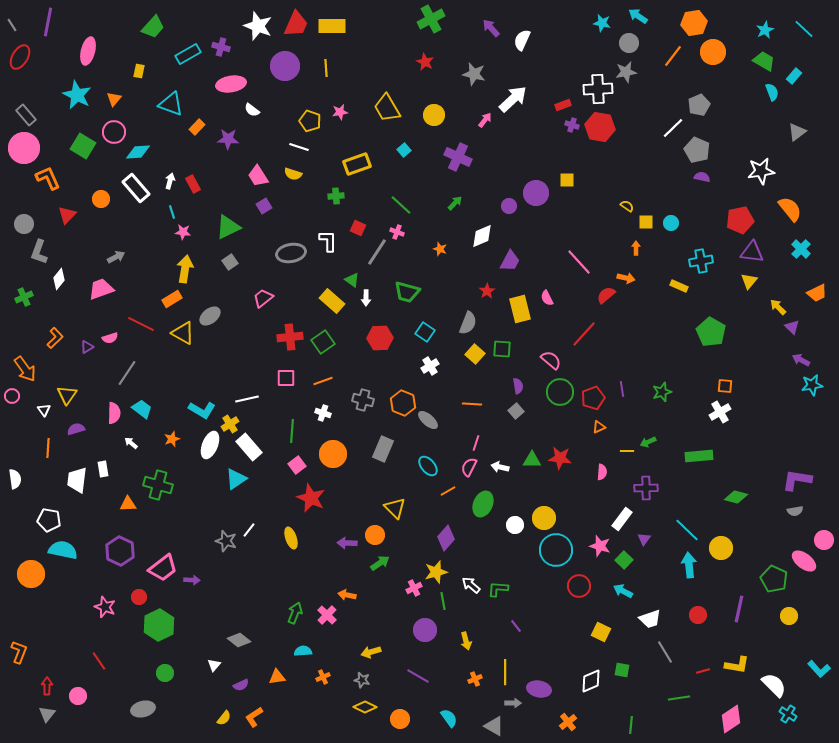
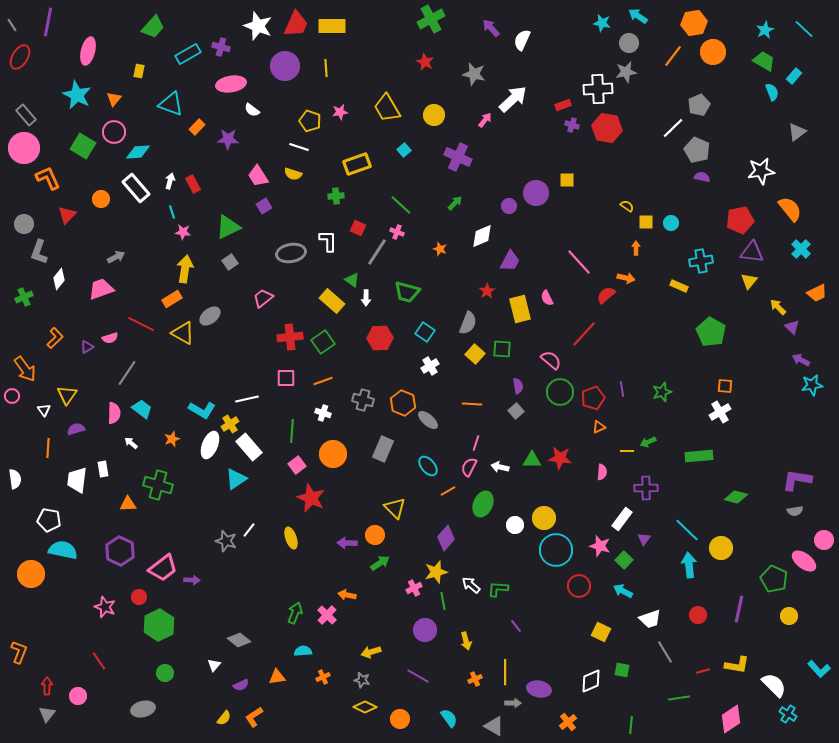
red hexagon at (600, 127): moved 7 px right, 1 px down
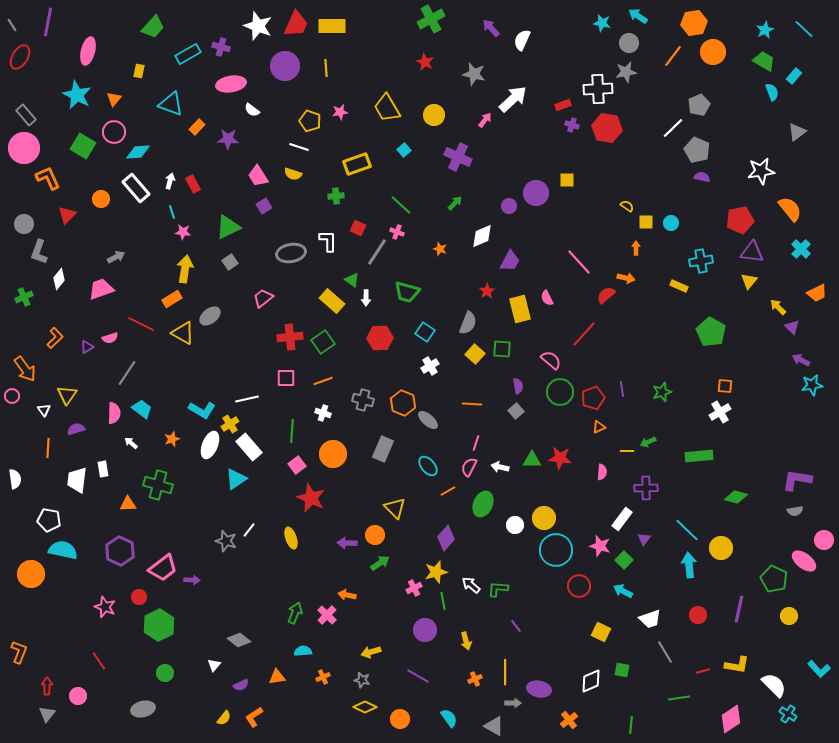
orange cross at (568, 722): moved 1 px right, 2 px up
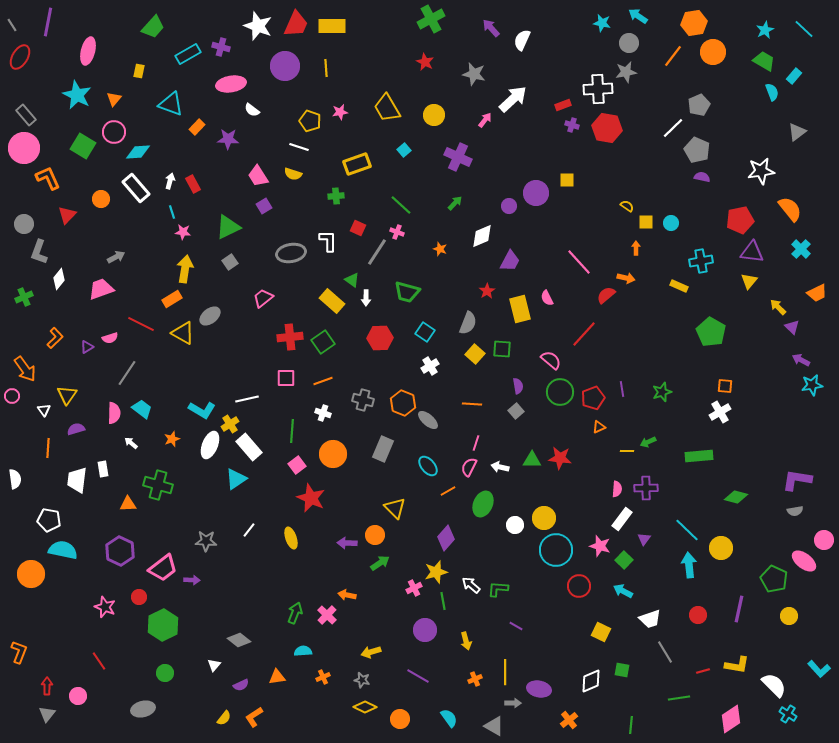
pink semicircle at (602, 472): moved 15 px right, 17 px down
gray star at (226, 541): moved 20 px left; rotated 15 degrees counterclockwise
green hexagon at (159, 625): moved 4 px right
purple line at (516, 626): rotated 24 degrees counterclockwise
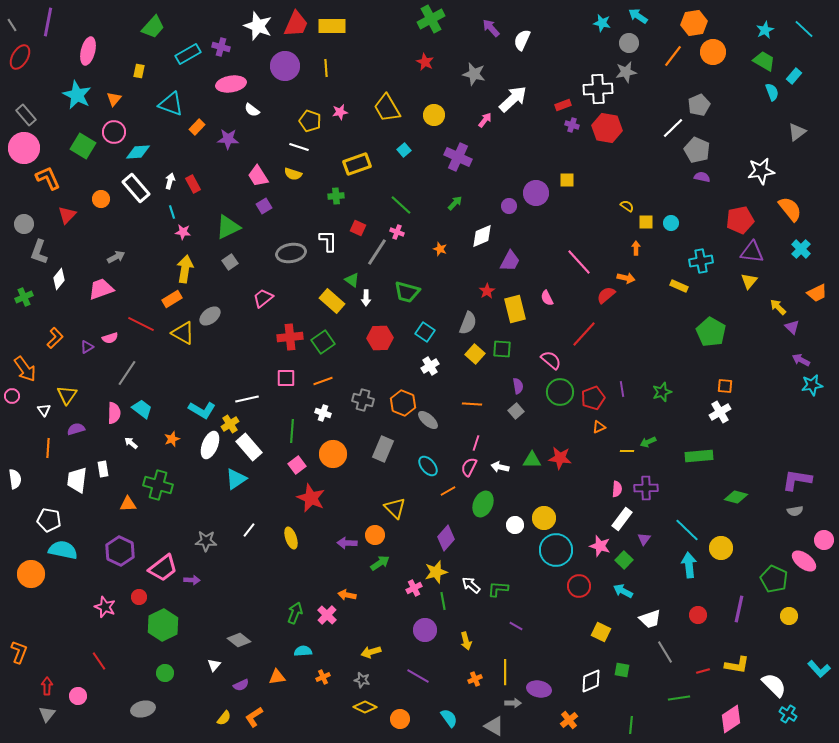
yellow rectangle at (520, 309): moved 5 px left
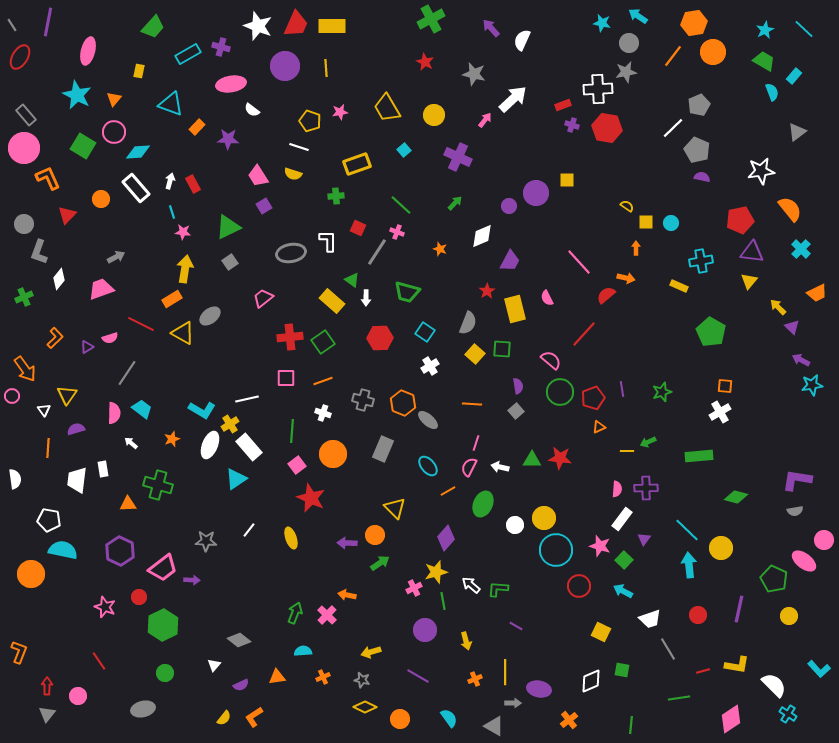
gray line at (665, 652): moved 3 px right, 3 px up
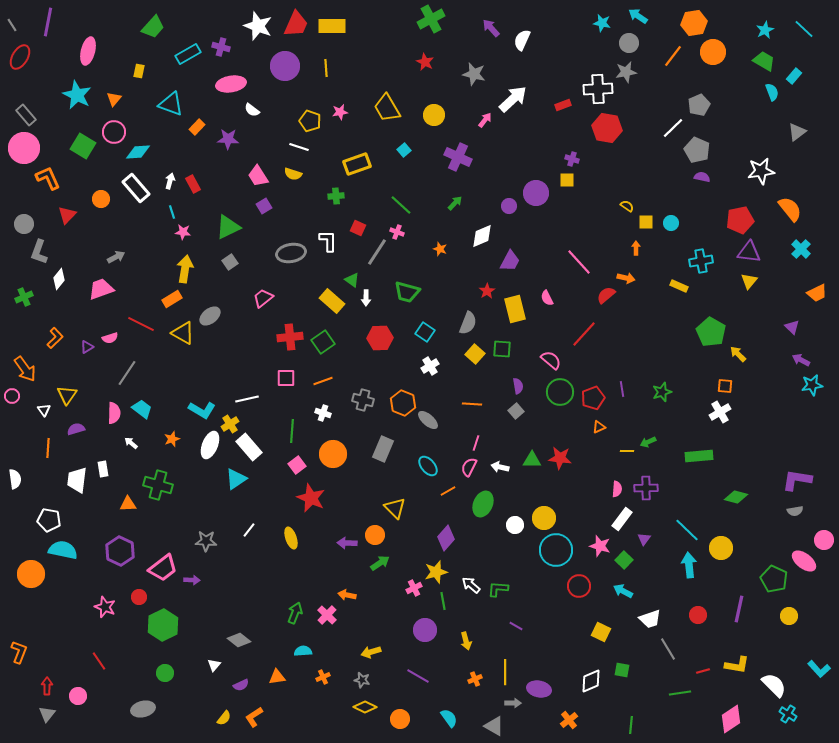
purple cross at (572, 125): moved 34 px down
purple triangle at (752, 252): moved 3 px left
yellow arrow at (778, 307): moved 40 px left, 47 px down
green line at (679, 698): moved 1 px right, 5 px up
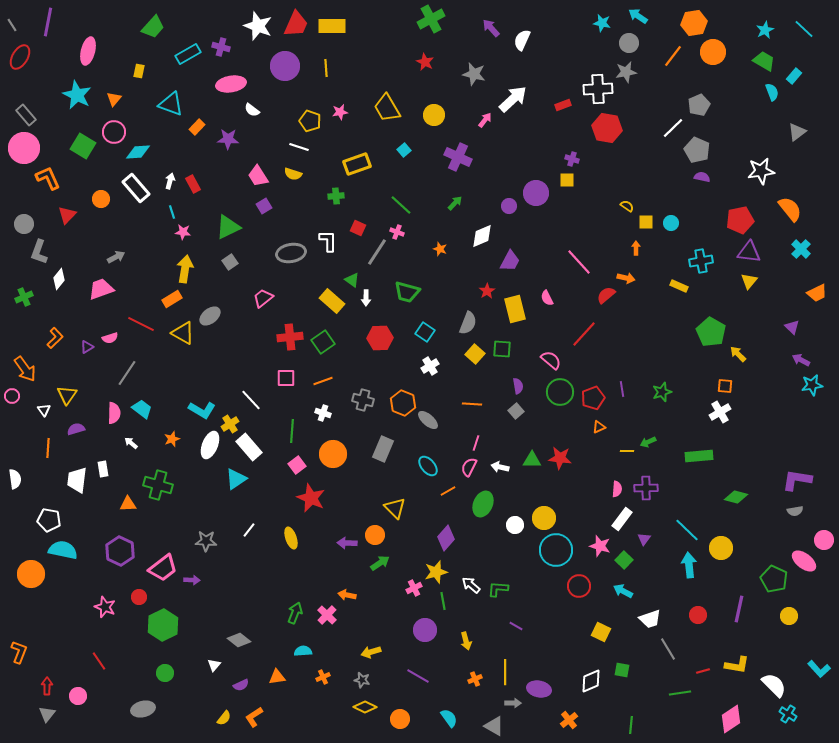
white line at (247, 399): moved 4 px right, 1 px down; rotated 60 degrees clockwise
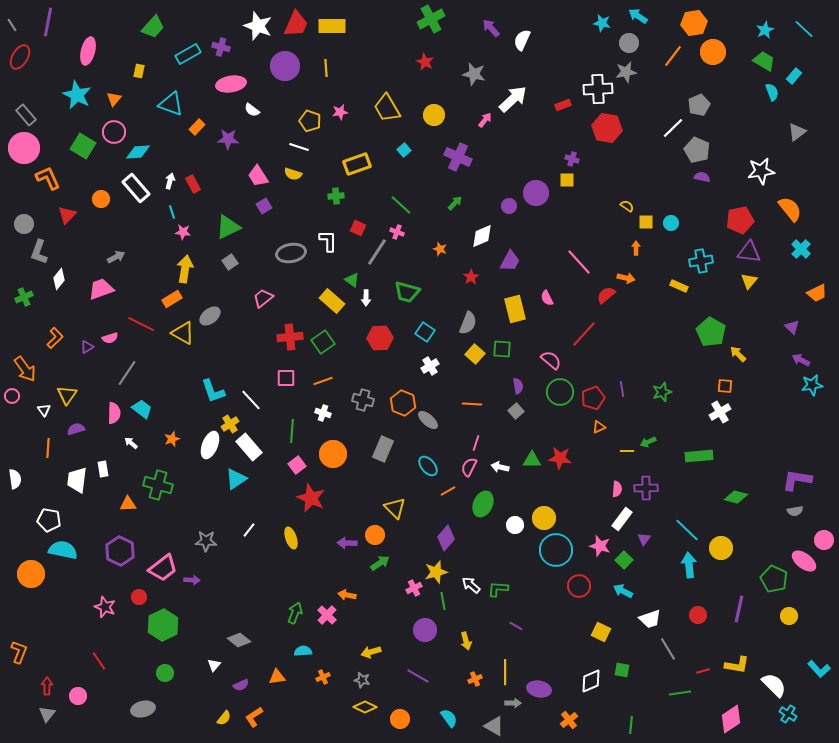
red star at (487, 291): moved 16 px left, 14 px up
cyan L-shape at (202, 410): moved 11 px right, 19 px up; rotated 40 degrees clockwise
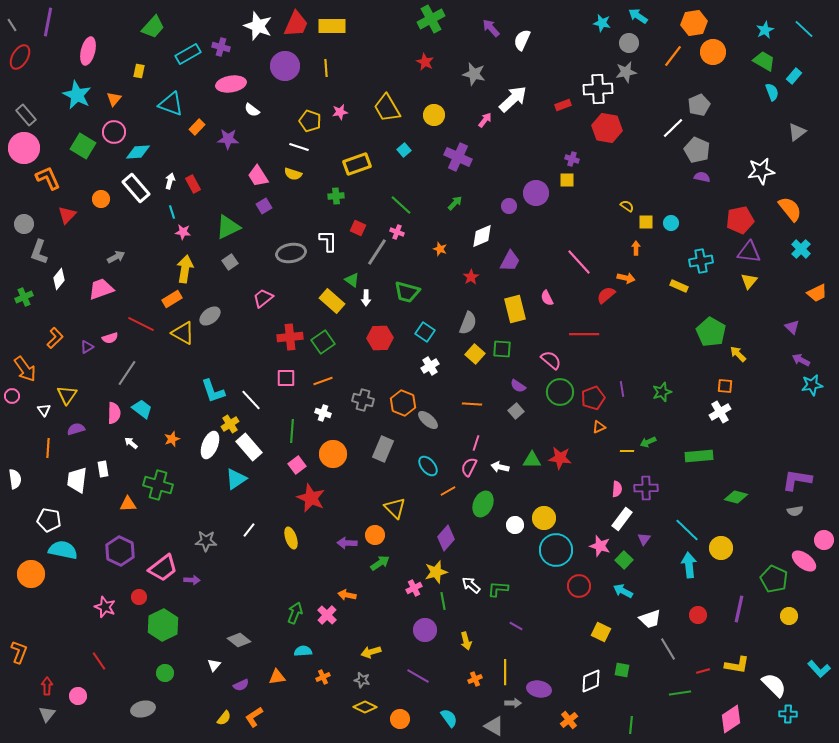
red line at (584, 334): rotated 48 degrees clockwise
purple semicircle at (518, 386): rotated 133 degrees clockwise
cyan cross at (788, 714): rotated 30 degrees counterclockwise
